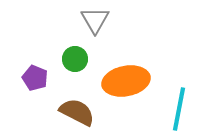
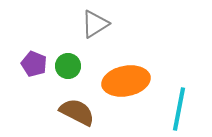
gray triangle: moved 4 px down; rotated 28 degrees clockwise
green circle: moved 7 px left, 7 px down
purple pentagon: moved 1 px left, 14 px up
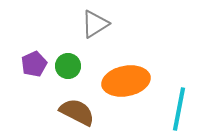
purple pentagon: rotated 25 degrees clockwise
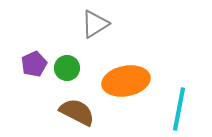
green circle: moved 1 px left, 2 px down
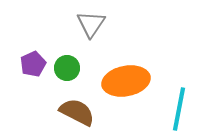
gray triangle: moved 4 px left; rotated 24 degrees counterclockwise
purple pentagon: moved 1 px left
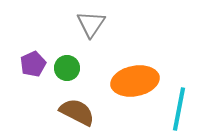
orange ellipse: moved 9 px right
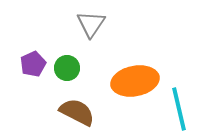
cyan line: rotated 24 degrees counterclockwise
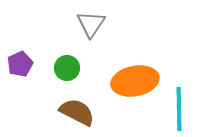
purple pentagon: moved 13 px left
cyan line: rotated 12 degrees clockwise
